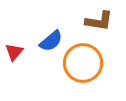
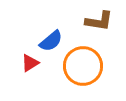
red triangle: moved 16 px right, 11 px down; rotated 18 degrees clockwise
orange circle: moved 3 px down
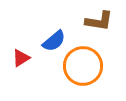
blue semicircle: moved 3 px right
red triangle: moved 9 px left, 5 px up
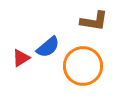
brown L-shape: moved 5 px left
blue semicircle: moved 6 px left, 6 px down
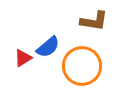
red triangle: moved 2 px right
orange circle: moved 1 px left
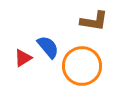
blue semicircle: rotated 90 degrees counterclockwise
